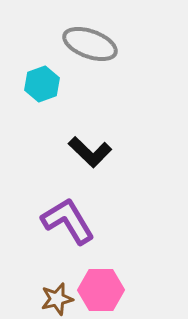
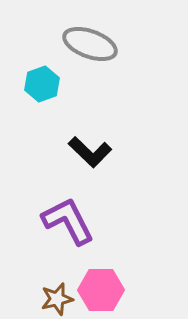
purple L-shape: rotated 4 degrees clockwise
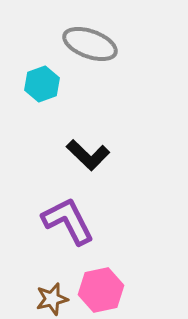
black L-shape: moved 2 px left, 3 px down
pink hexagon: rotated 12 degrees counterclockwise
brown star: moved 5 px left
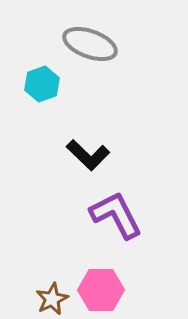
purple L-shape: moved 48 px right, 6 px up
pink hexagon: rotated 12 degrees clockwise
brown star: rotated 12 degrees counterclockwise
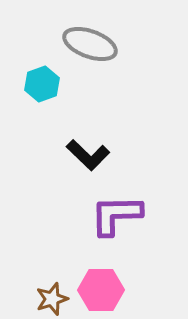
purple L-shape: rotated 64 degrees counterclockwise
brown star: rotated 8 degrees clockwise
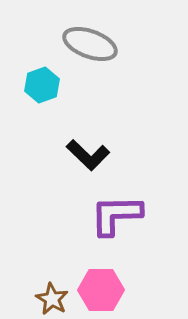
cyan hexagon: moved 1 px down
brown star: rotated 24 degrees counterclockwise
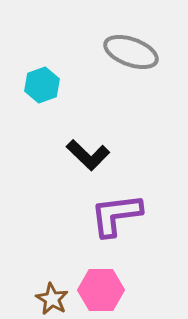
gray ellipse: moved 41 px right, 8 px down
purple L-shape: rotated 6 degrees counterclockwise
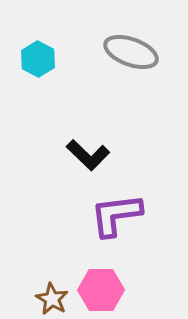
cyan hexagon: moved 4 px left, 26 px up; rotated 12 degrees counterclockwise
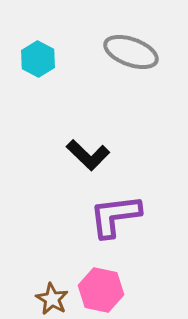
purple L-shape: moved 1 px left, 1 px down
pink hexagon: rotated 12 degrees clockwise
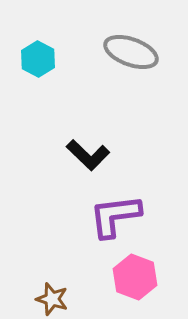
pink hexagon: moved 34 px right, 13 px up; rotated 9 degrees clockwise
brown star: rotated 12 degrees counterclockwise
